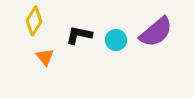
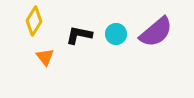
cyan circle: moved 6 px up
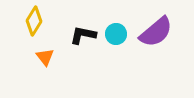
black L-shape: moved 4 px right
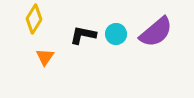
yellow diamond: moved 2 px up
orange triangle: rotated 12 degrees clockwise
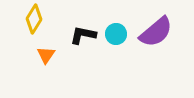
orange triangle: moved 1 px right, 2 px up
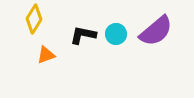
purple semicircle: moved 1 px up
orange triangle: rotated 36 degrees clockwise
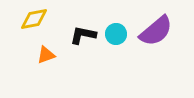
yellow diamond: rotated 48 degrees clockwise
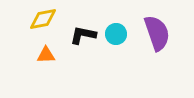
yellow diamond: moved 9 px right
purple semicircle: moved 1 px right, 2 px down; rotated 69 degrees counterclockwise
orange triangle: rotated 18 degrees clockwise
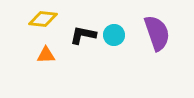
yellow diamond: rotated 16 degrees clockwise
cyan circle: moved 2 px left, 1 px down
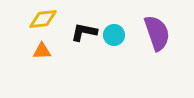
yellow diamond: rotated 12 degrees counterclockwise
black L-shape: moved 1 px right, 3 px up
orange triangle: moved 4 px left, 4 px up
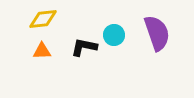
black L-shape: moved 15 px down
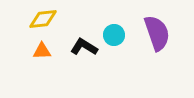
black L-shape: rotated 20 degrees clockwise
